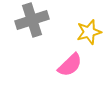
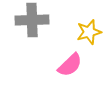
gray cross: rotated 16 degrees clockwise
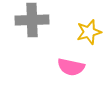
pink semicircle: moved 1 px right, 2 px down; rotated 56 degrees clockwise
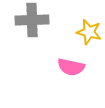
yellow star: rotated 30 degrees clockwise
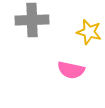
pink semicircle: moved 3 px down
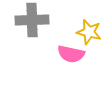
pink semicircle: moved 16 px up
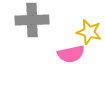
pink semicircle: rotated 24 degrees counterclockwise
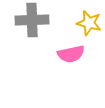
yellow star: moved 9 px up
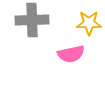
yellow star: rotated 15 degrees counterclockwise
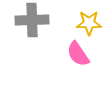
pink semicircle: moved 7 px right; rotated 68 degrees clockwise
